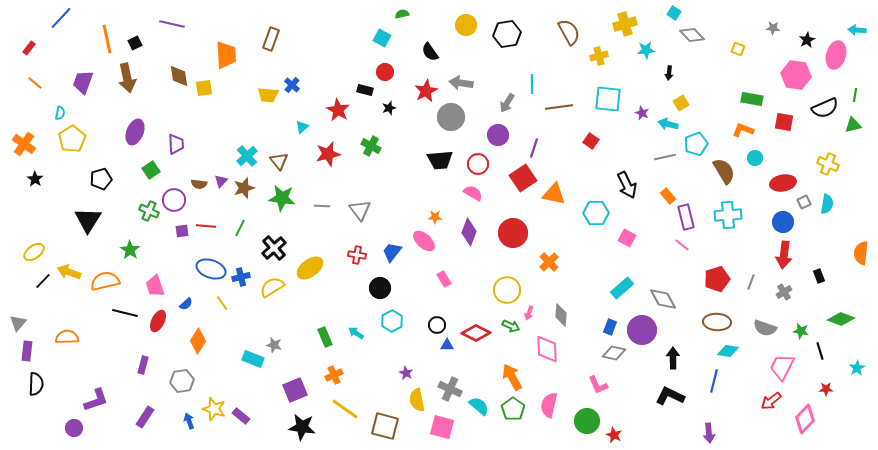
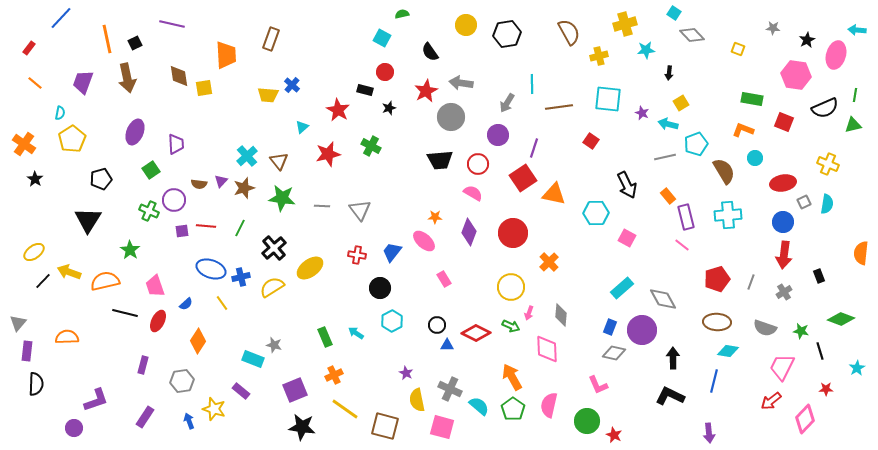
red square at (784, 122): rotated 12 degrees clockwise
yellow circle at (507, 290): moved 4 px right, 3 px up
purple rectangle at (241, 416): moved 25 px up
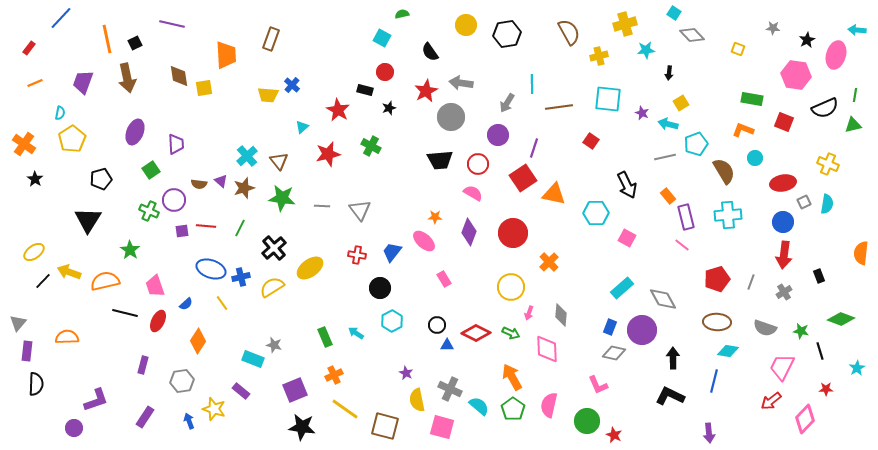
orange line at (35, 83): rotated 63 degrees counterclockwise
purple triangle at (221, 181): rotated 32 degrees counterclockwise
green arrow at (511, 326): moved 7 px down
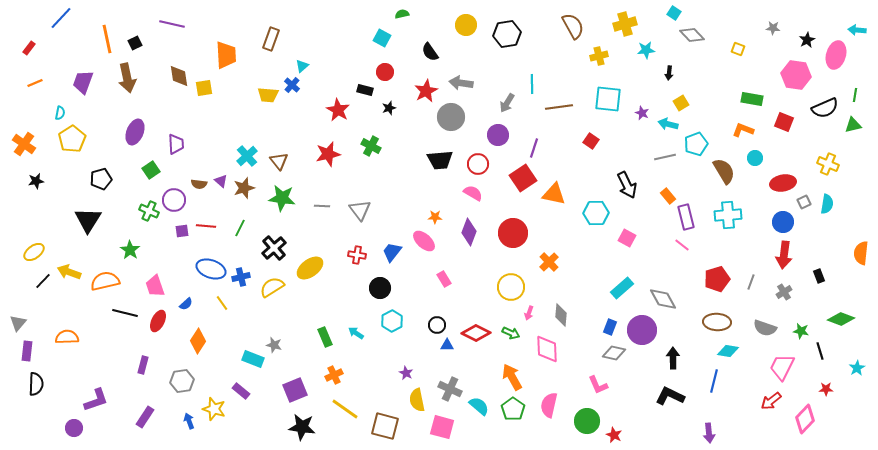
brown semicircle at (569, 32): moved 4 px right, 6 px up
cyan triangle at (302, 127): moved 61 px up
black star at (35, 179): moved 1 px right, 2 px down; rotated 28 degrees clockwise
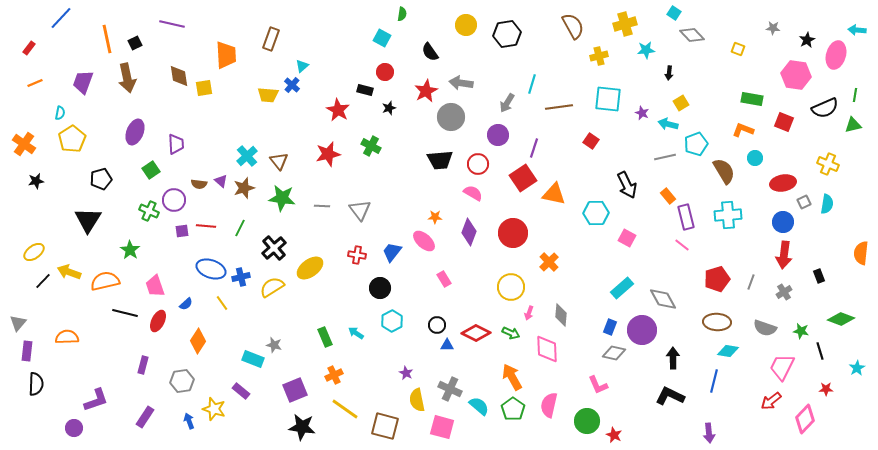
green semicircle at (402, 14): rotated 112 degrees clockwise
cyan line at (532, 84): rotated 18 degrees clockwise
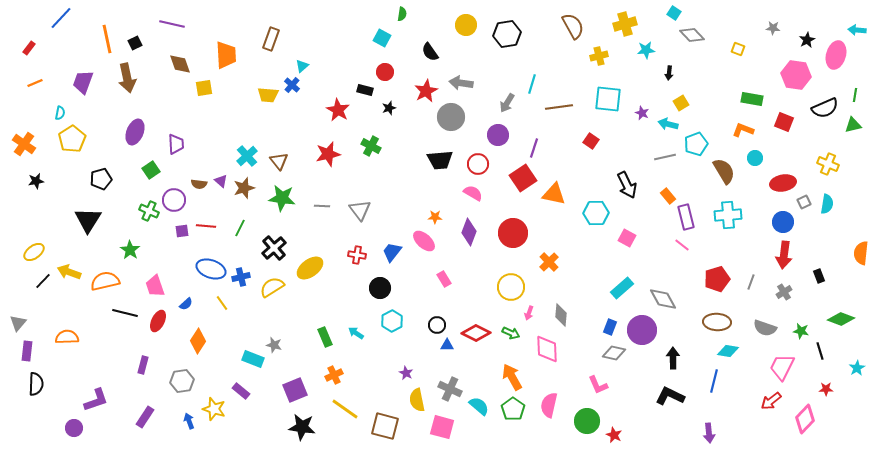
brown diamond at (179, 76): moved 1 px right, 12 px up; rotated 10 degrees counterclockwise
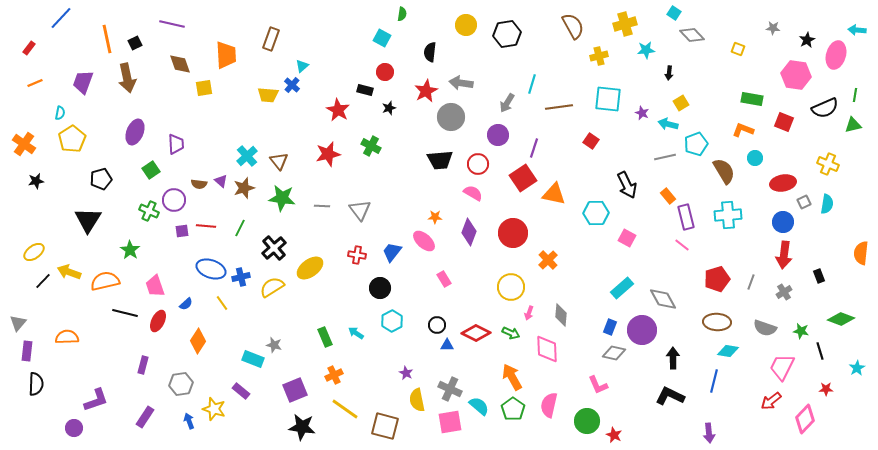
black semicircle at (430, 52): rotated 42 degrees clockwise
orange cross at (549, 262): moved 1 px left, 2 px up
gray hexagon at (182, 381): moved 1 px left, 3 px down
pink square at (442, 427): moved 8 px right, 5 px up; rotated 25 degrees counterclockwise
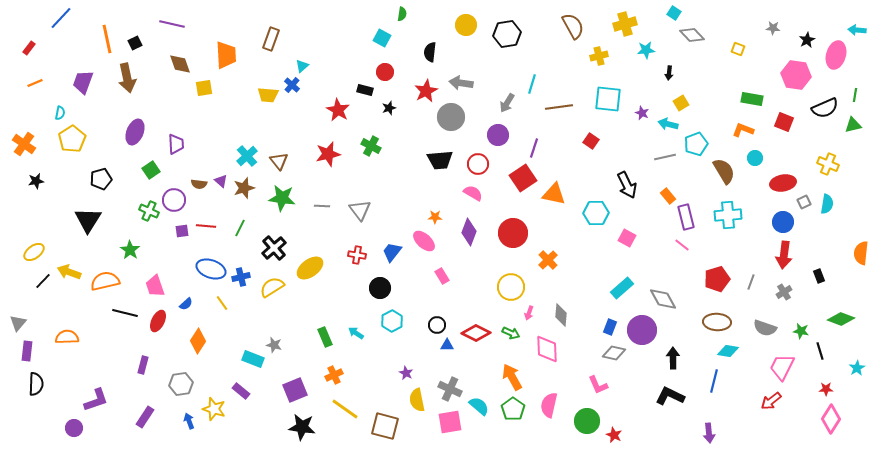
pink rectangle at (444, 279): moved 2 px left, 3 px up
pink diamond at (805, 419): moved 26 px right; rotated 12 degrees counterclockwise
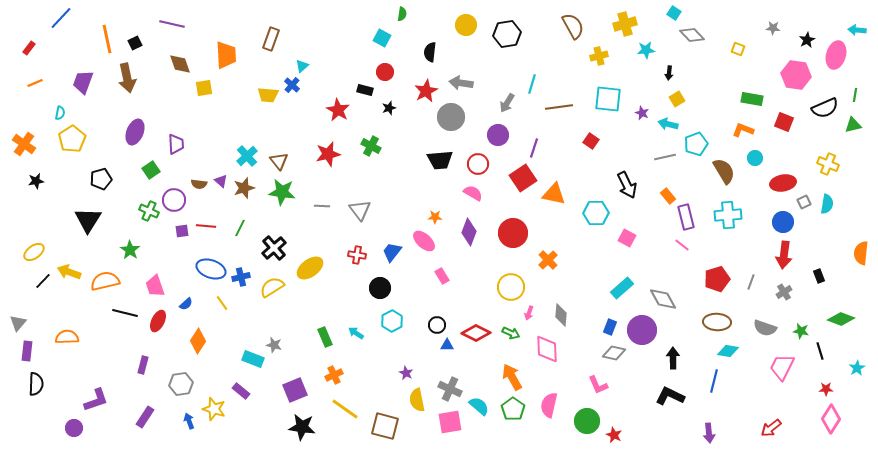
yellow square at (681, 103): moved 4 px left, 4 px up
green star at (282, 198): moved 6 px up
red arrow at (771, 401): moved 27 px down
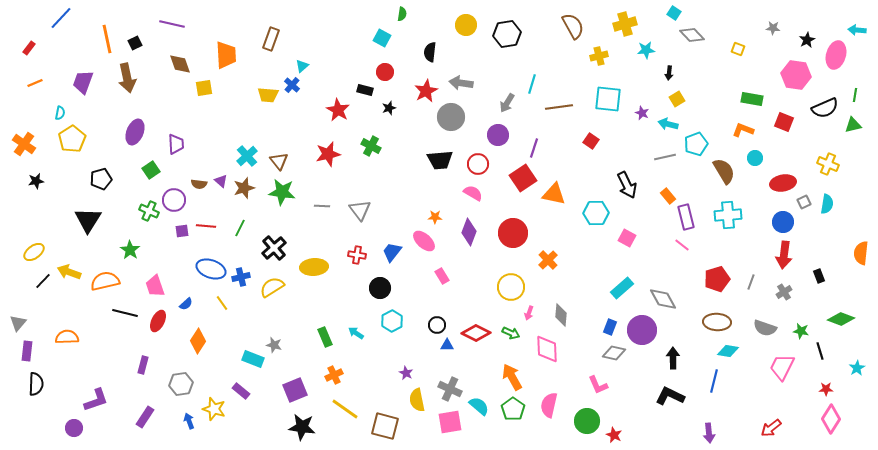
yellow ellipse at (310, 268): moved 4 px right, 1 px up; rotated 32 degrees clockwise
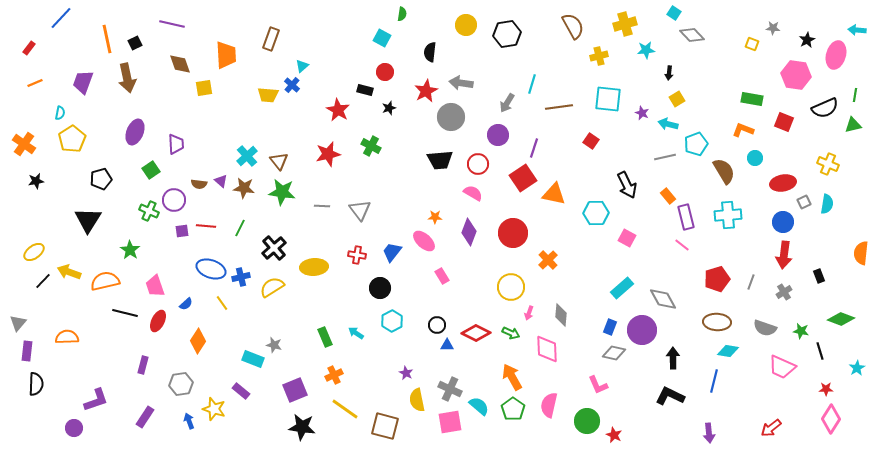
yellow square at (738, 49): moved 14 px right, 5 px up
brown star at (244, 188): rotated 25 degrees clockwise
pink trapezoid at (782, 367): rotated 92 degrees counterclockwise
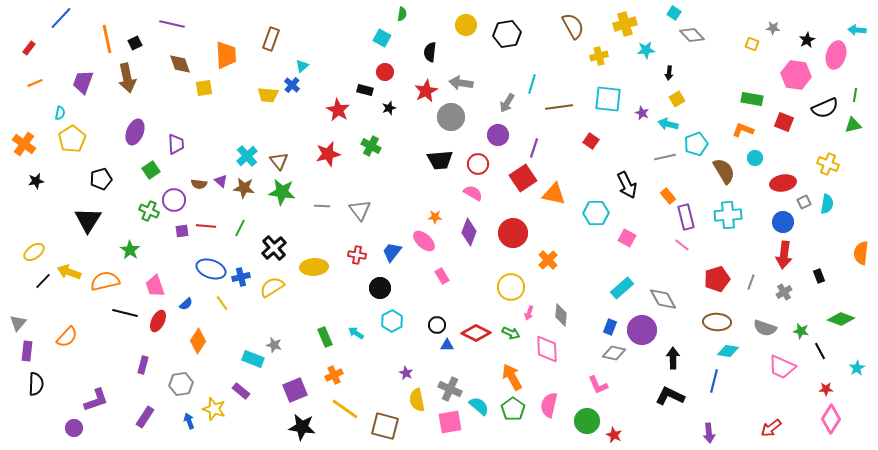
orange semicircle at (67, 337): rotated 135 degrees clockwise
black line at (820, 351): rotated 12 degrees counterclockwise
